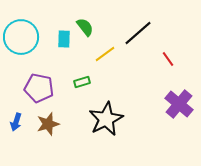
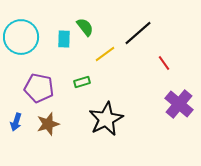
red line: moved 4 px left, 4 px down
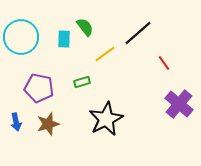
blue arrow: rotated 30 degrees counterclockwise
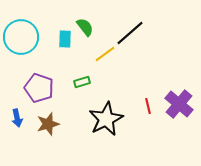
black line: moved 8 px left
cyan rectangle: moved 1 px right
red line: moved 16 px left, 43 px down; rotated 21 degrees clockwise
purple pentagon: rotated 8 degrees clockwise
blue arrow: moved 1 px right, 4 px up
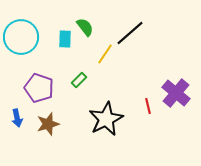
yellow line: rotated 20 degrees counterclockwise
green rectangle: moved 3 px left, 2 px up; rotated 28 degrees counterclockwise
purple cross: moved 3 px left, 11 px up
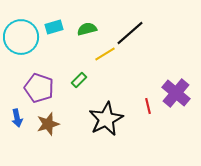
green semicircle: moved 2 px right, 2 px down; rotated 66 degrees counterclockwise
cyan rectangle: moved 11 px left, 12 px up; rotated 72 degrees clockwise
yellow line: rotated 25 degrees clockwise
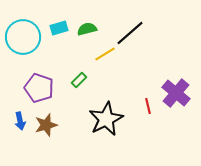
cyan rectangle: moved 5 px right, 1 px down
cyan circle: moved 2 px right
blue arrow: moved 3 px right, 3 px down
brown star: moved 2 px left, 1 px down
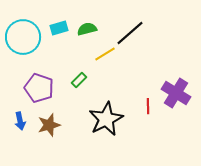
purple cross: rotated 8 degrees counterclockwise
red line: rotated 14 degrees clockwise
brown star: moved 3 px right
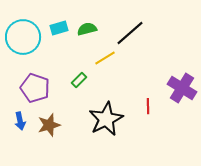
yellow line: moved 4 px down
purple pentagon: moved 4 px left
purple cross: moved 6 px right, 5 px up
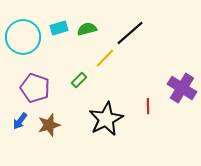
yellow line: rotated 15 degrees counterclockwise
blue arrow: rotated 48 degrees clockwise
